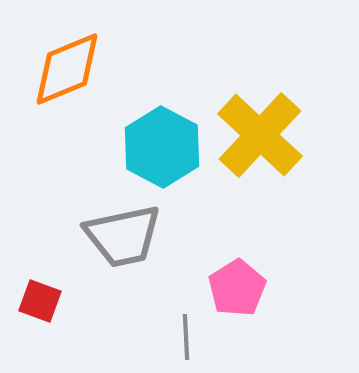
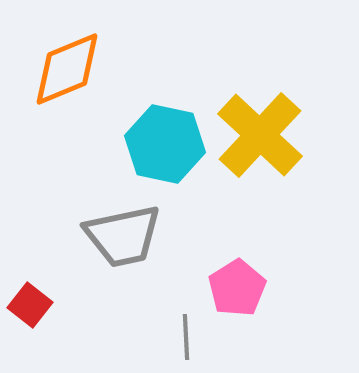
cyan hexagon: moved 3 px right, 3 px up; rotated 16 degrees counterclockwise
red square: moved 10 px left, 4 px down; rotated 18 degrees clockwise
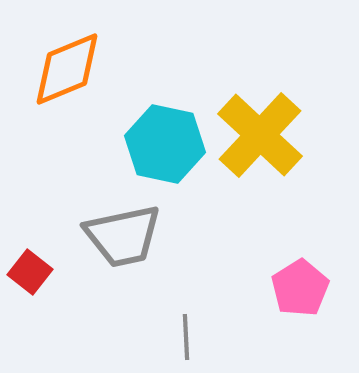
pink pentagon: moved 63 px right
red square: moved 33 px up
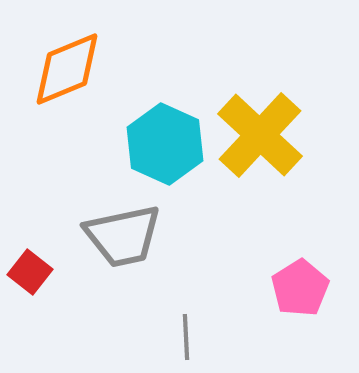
cyan hexagon: rotated 12 degrees clockwise
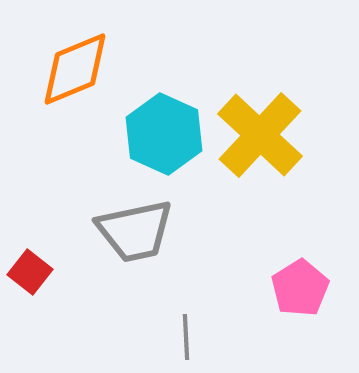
orange diamond: moved 8 px right
cyan hexagon: moved 1 px left, 10 px up
gray trapezoid: moved 12 px right, 5 px up
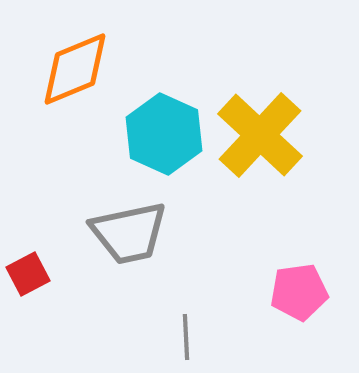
gray trapezoid: moved 6 px left, 2 px down
red square: moved 2 px left, 2 px down; rotated 24 degrees clockwise
pink pentagon: moved 1 px left, 4 px down; rotated 24 degrees clockwise
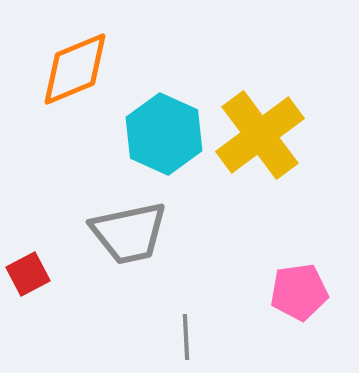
yellow cross: rotated 10 degrees clockwise
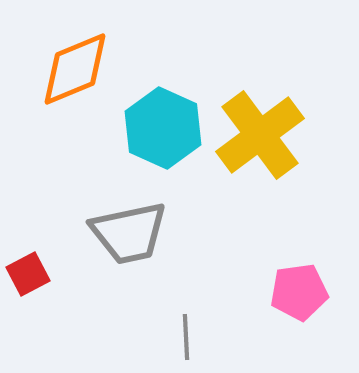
cyan hexagon: moved 1 px left, 6 px up
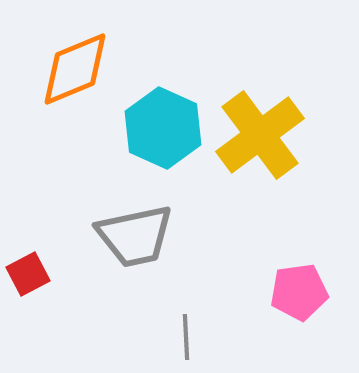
gray trapezoid: moved 6 px right, 3 px down
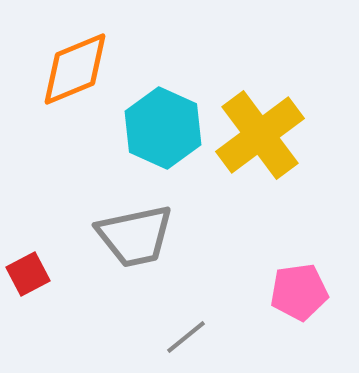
gray line: rotated 54 degrees clockwise
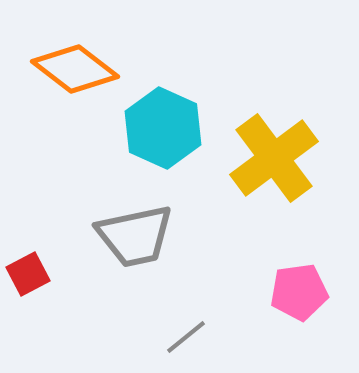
orange diamond: rotated 60 degrees clockwise
yellow cross: moved 14 px right, 23 px down
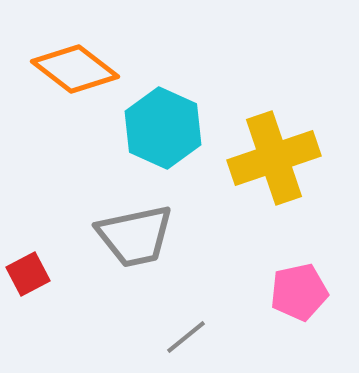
yellow cross: rotated 18 degrees clockwise
pink pentagon: rotated 4 degrees counterclockwise
